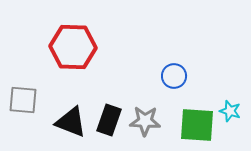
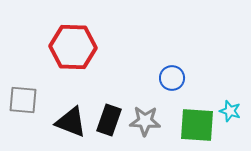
blue circle: moved 2 px left, 2 px down
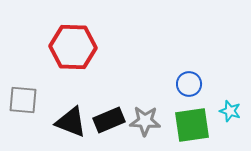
blue circle: moved 17 px right, 6 px down
black rectangle: rotated 48 degrees clockwise
green square: moved 5 px left; rotated 12 degrees counterclockwise
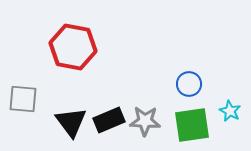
red hexagon: rotated 9 degrees clockwise
gray square: moved 1 px up
cyan star: rotated 10 degrees clockwise
black triangle: rotated 32 degrees clockwise
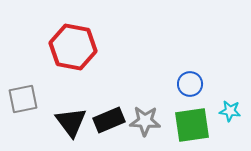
blue circle: moved 1 px right
gray square: rotated 16 degrees counterclockwise
cyan star: rotated 20 degrees counterclockwise
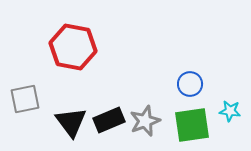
gray square: moved 2 px right
gray star: rotated 24 degrees counterclockwise
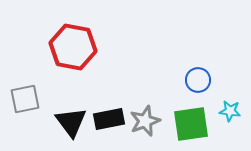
blue circle: moved 8 px right, 4 px up
black rectangle: moved 1 px up; rotated 12 degrees clockwise
green square: moved 1 px left, 1 px up
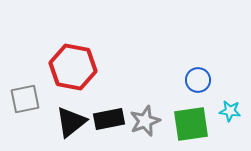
red hexagon: moved 20 px down
black triangle: rotated 28 degrees clockwise
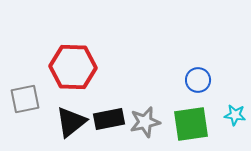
red hexagon: rotated 9 degrees counterclockwise
cyan star: moved 5 px right, 4 px down
gray star: moved 1 px down; rotated 8 degrees clockwise
